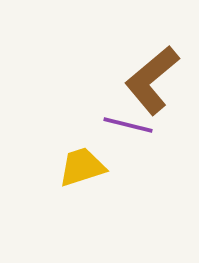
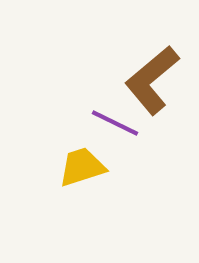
purple line: moved 13 px left, 2 px up; rotated 12 degrees clockwise
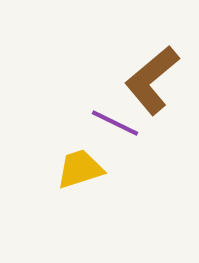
yellow trapezoid: moved 2 px left, 2 px down
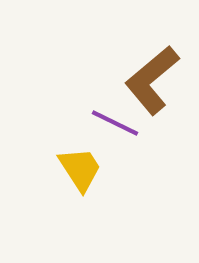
yellow trapezoid: rotated 75 degrees clockwise
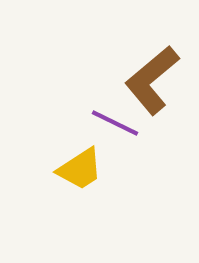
yellow trapezoid: rotated 90 degrees clockwise
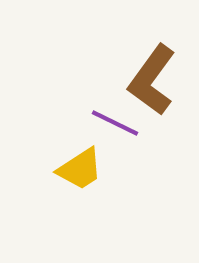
brown L-shape: rotated 14 degrees counterclockwise
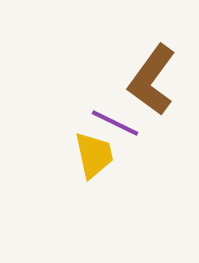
yellow trapezoid: moved 14 px right, 14 px up; rotated 69 degrees counterclockwise
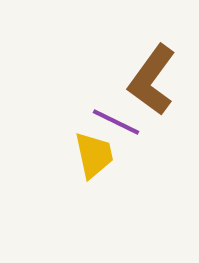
purple line: moved 1 px right, 1 px up
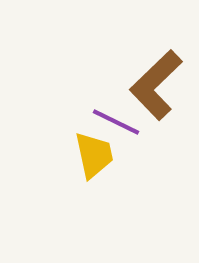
brown L-shape: moved 4 px right, 5 px down; rotated 10 degrees clockwise
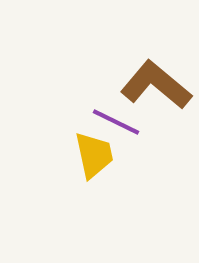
brown L-shape: rotated 84 degrees clockwise
